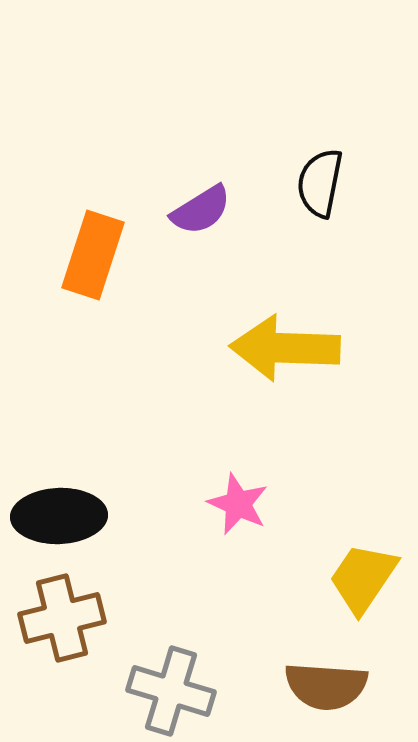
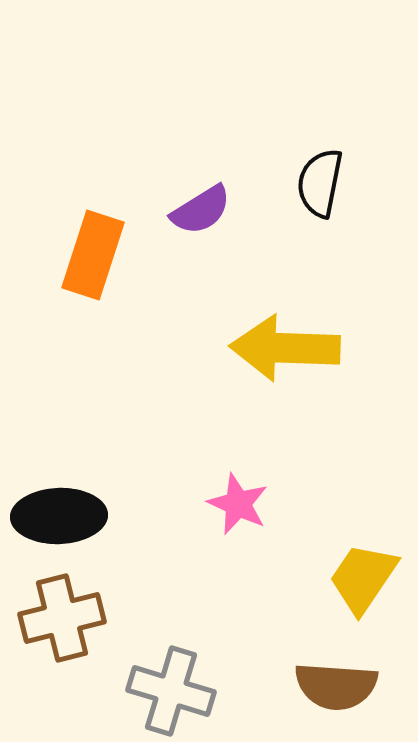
brown semicircle: moved 10 px right
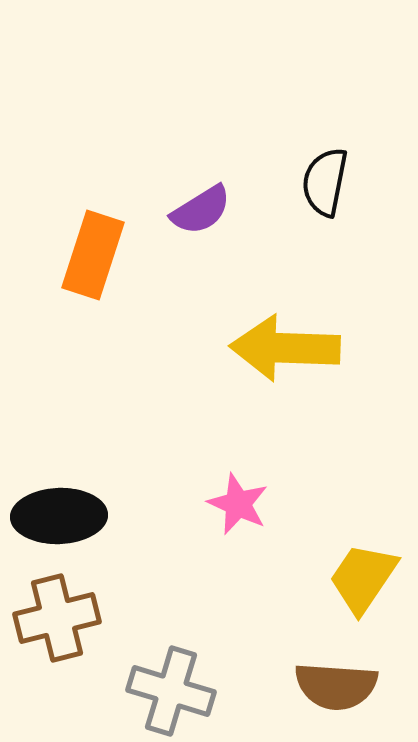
black semicircle: moved 5 px right, 1 px up
brown cross: moved 5 px left
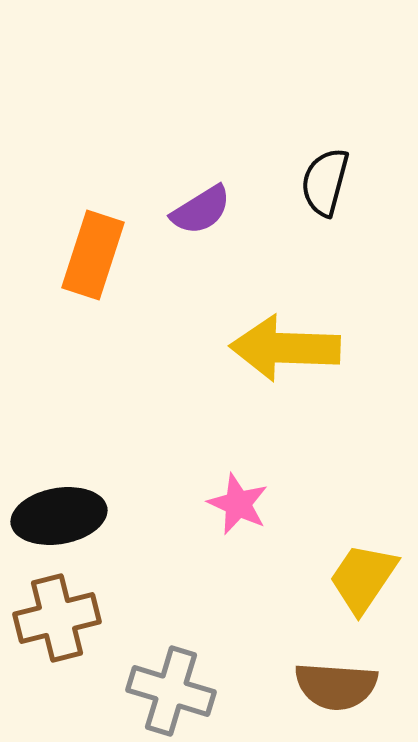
black semicircle: rotated 4 degrees clockwise
black ellipse: rotated 8 degrees counterclockwise
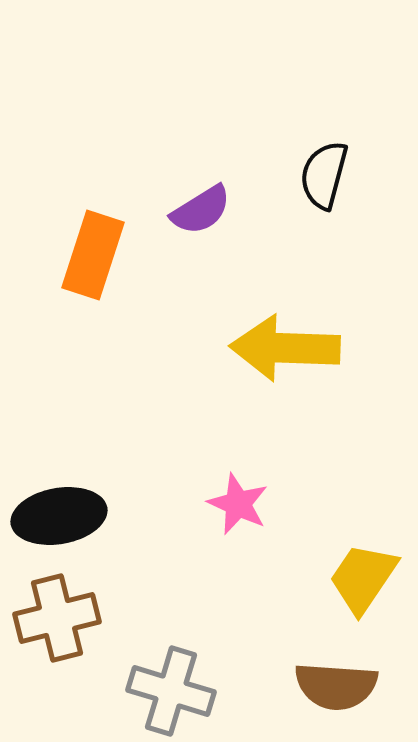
black semicircle: moved 1 px left, 7 px up
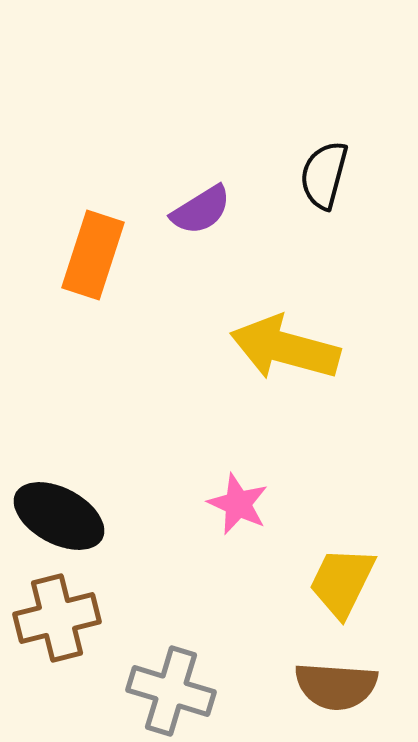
yellow arrow: rotated 13 degrees clockwise
black ellipse: rotated 38 degrees clockwise
yellow trapezoid: moved 21 px left, 4 px down; rotated 8 degrees counterclockwise
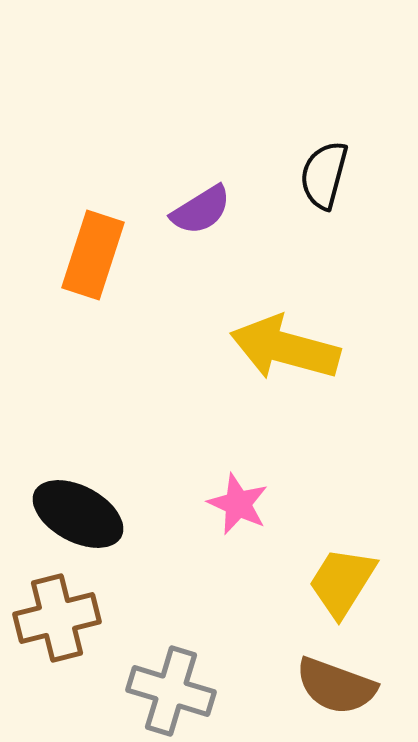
black ellipse: moved 19 px right, 2 px up
yellow trapezoid: rotated 6 degrees clockwise
brown semicircle: rotated 16 degrees clockwise
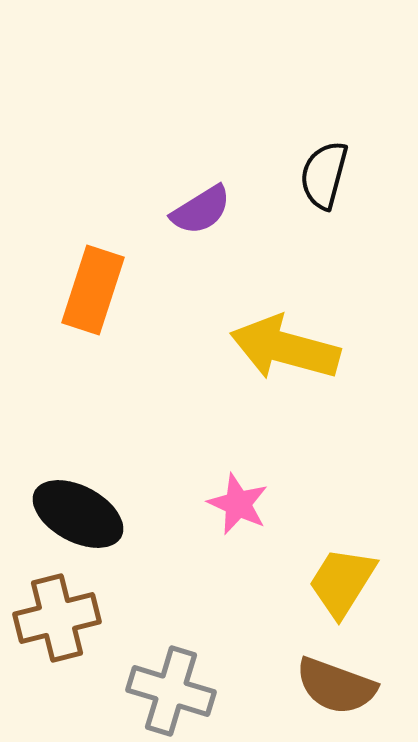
orange rectangle: moved 35 px down
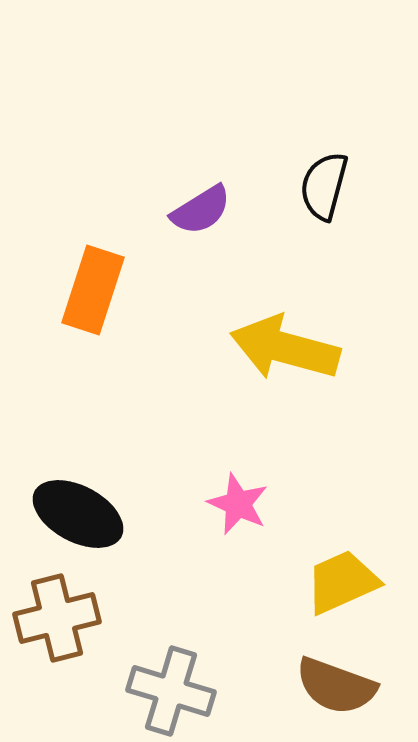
black semicircle: moved 11 px down
yellow trapezoid: rotated 34 degrees clockwise
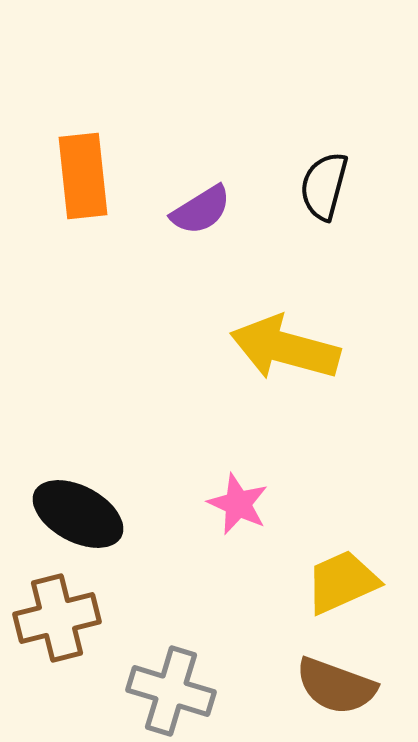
orange rectangle: moved 10 px left, 114 px up; rotated 24 degrees counterclockwise
